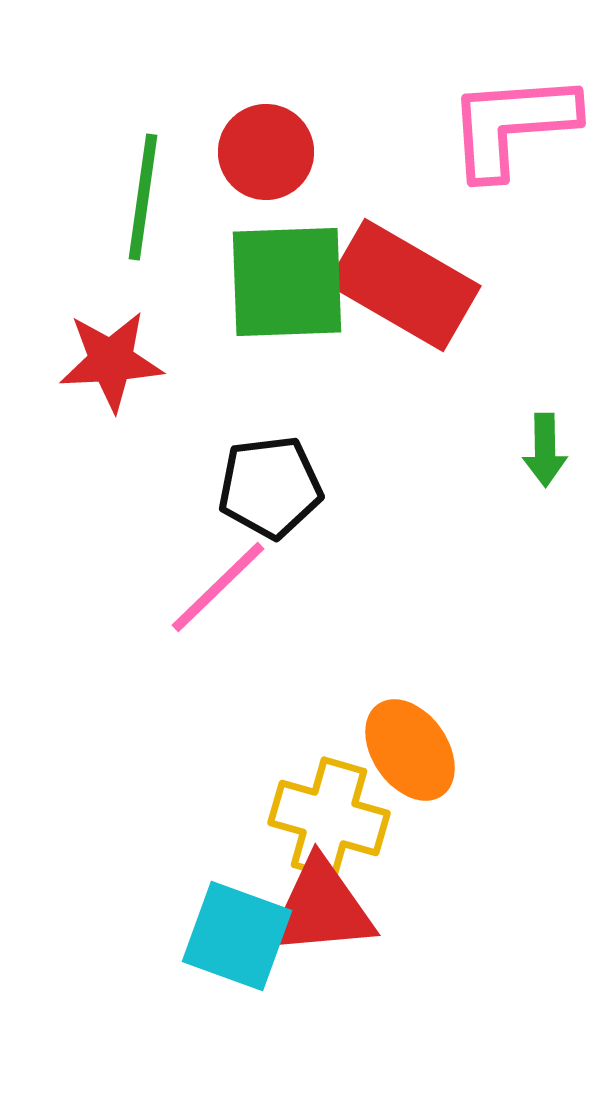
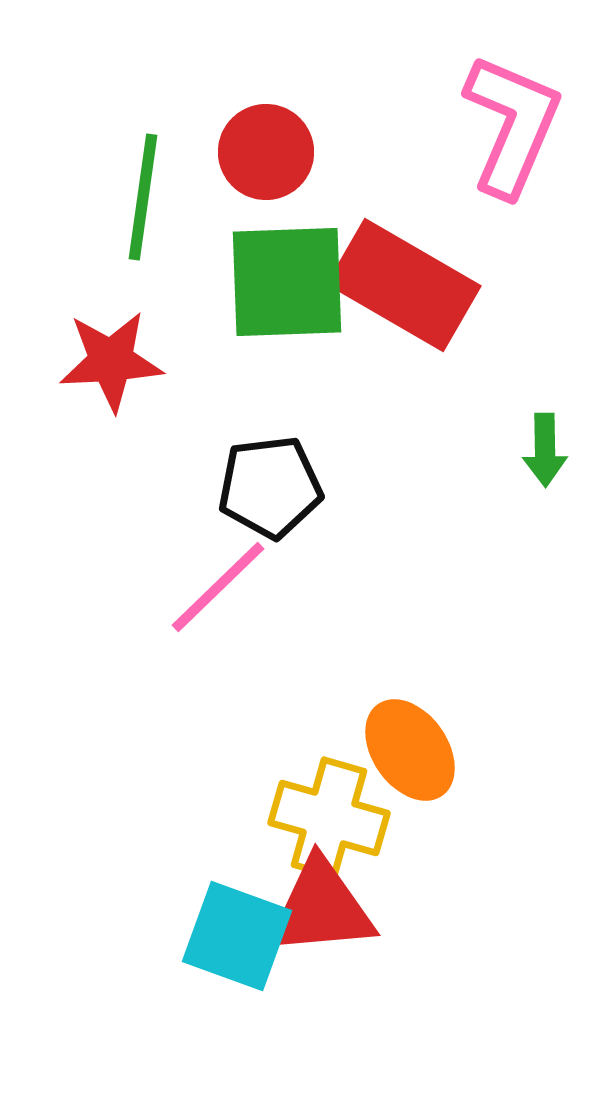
pink L-shape: rotated 117 degrees clockwise
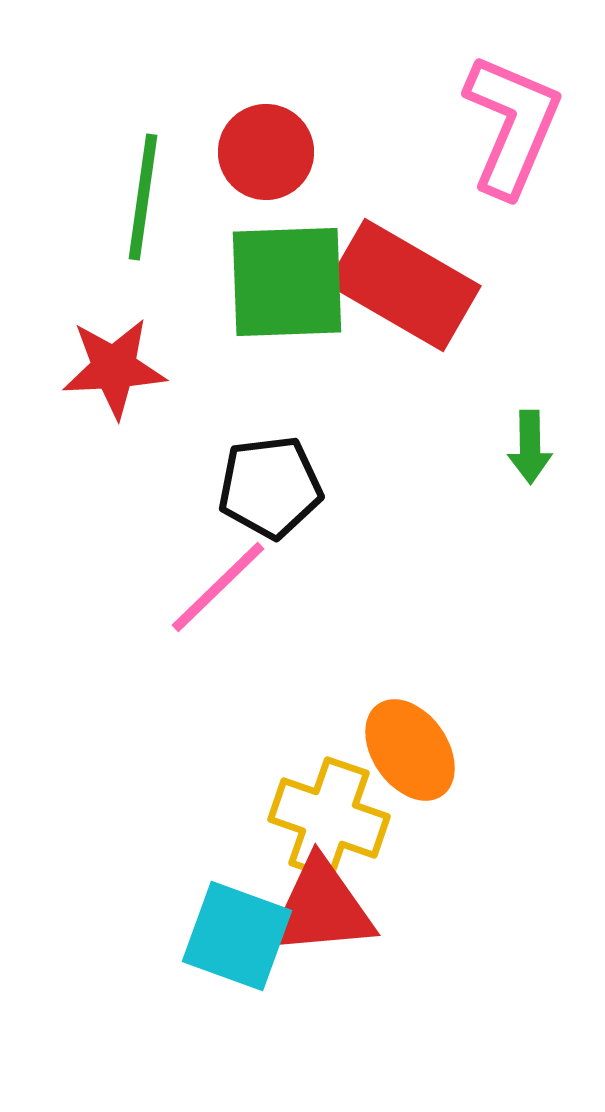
red star: moved 3 px right, 7 px down
green arrow: moved 15 px left, 3 px up
yellow cross: rotated 3 degrees clockwise
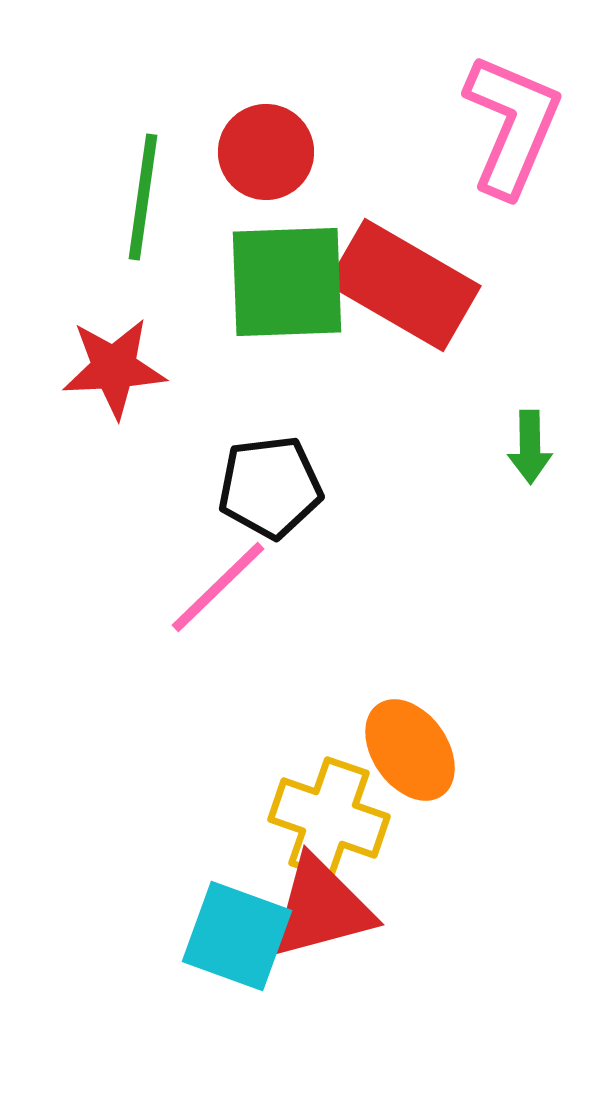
red triangle: rotated 10 degrees counterclockwise
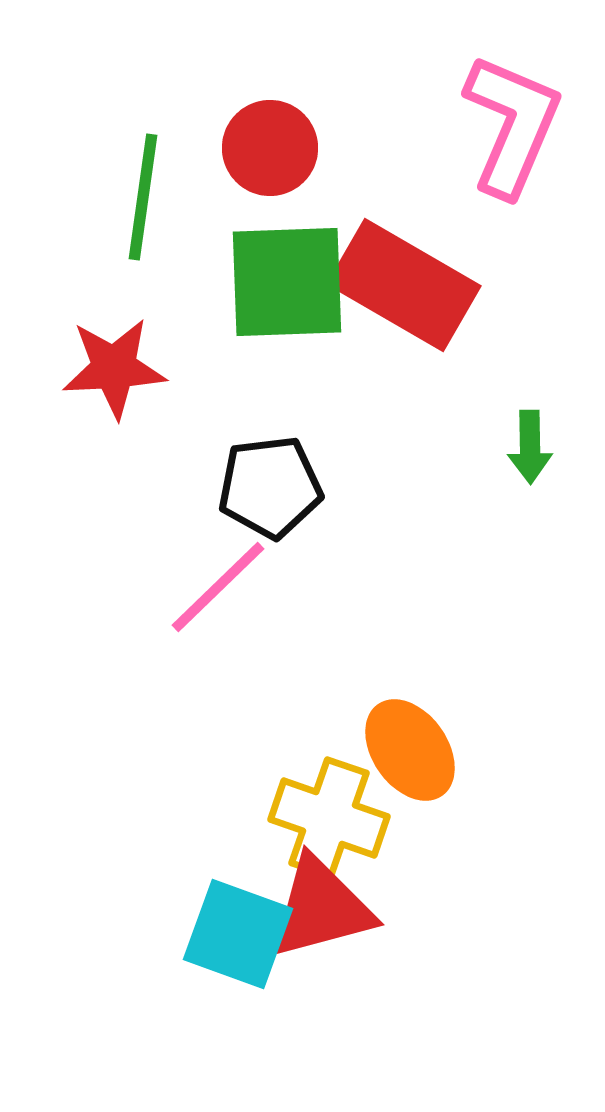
red circle: moved 4 px right, 4 px up
cyan square: moved 1 px right, 2 px up
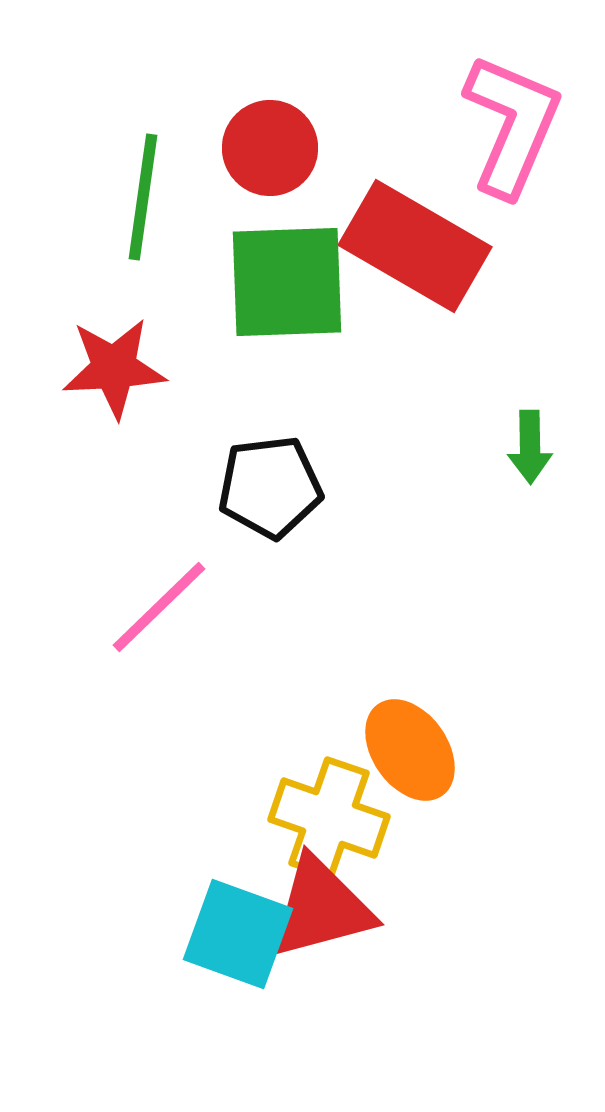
red rectangle: moved 11 px right, 39 px up
pink line: moved 59 px left, 20 px down
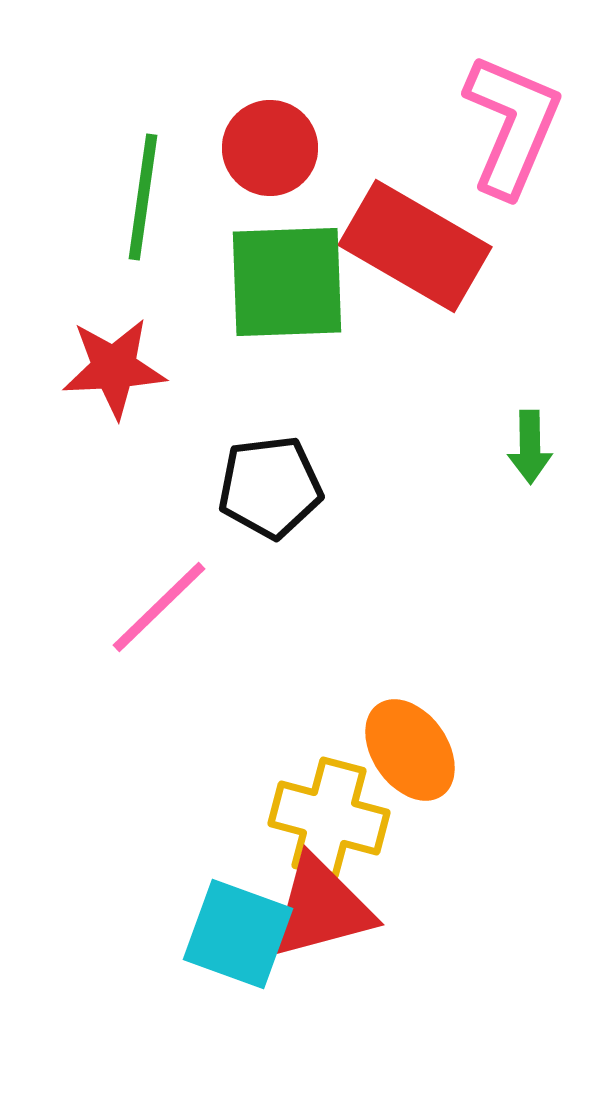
yellow cross: rotated 4 degrees counterclockwise
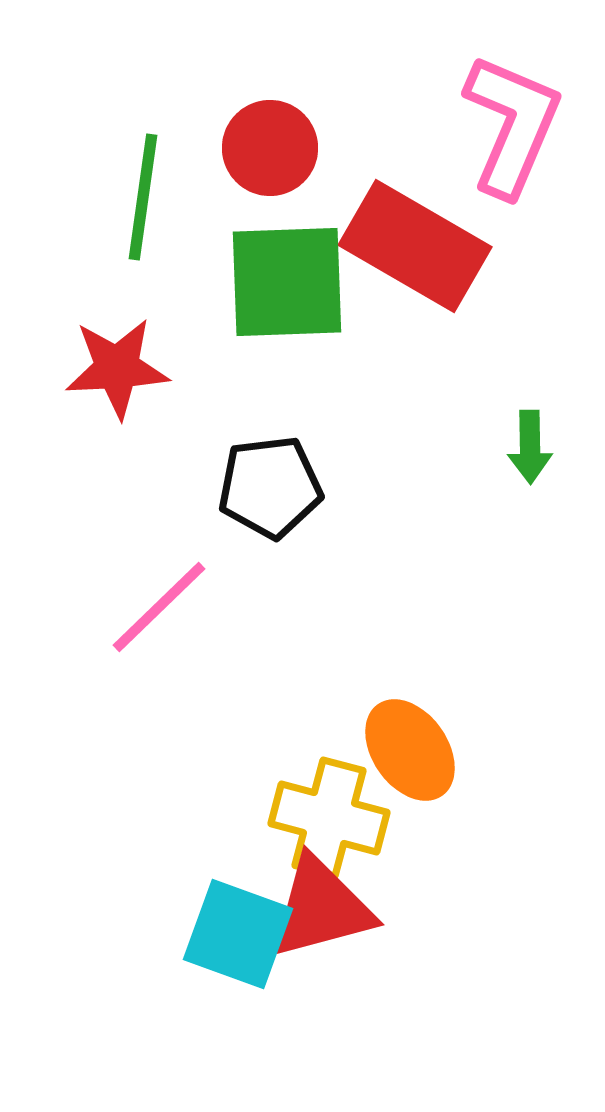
red star: moved 3 px right
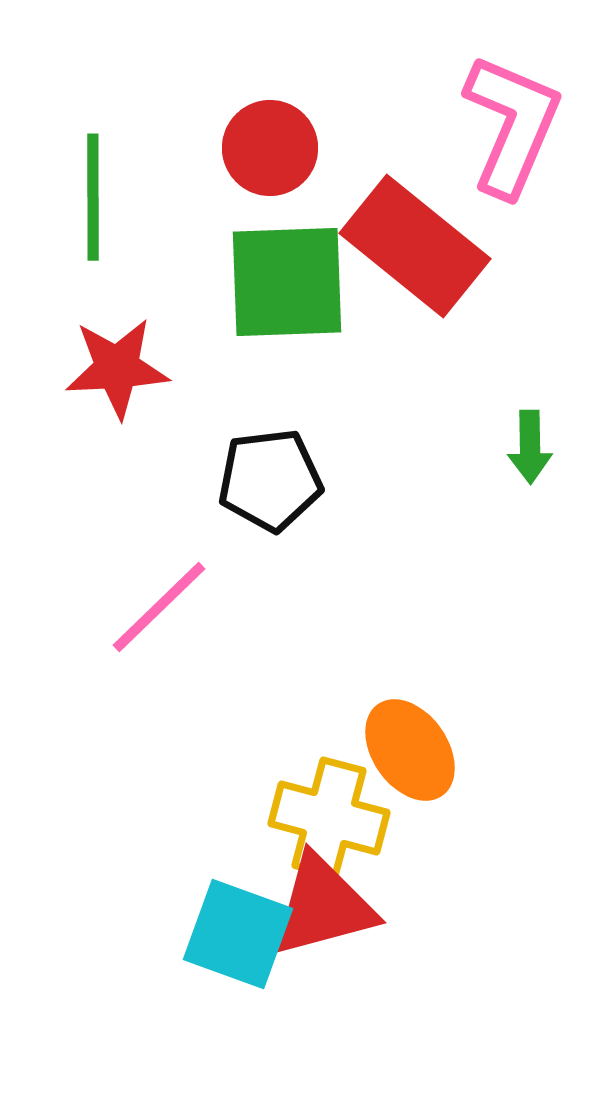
green line: moved 50 px left; rotated 8 degrees counterclockwise
red rectangle: rotated 9 degrees clockwise
black pentagon: moved 7 px up
red triangle: moved 2 px right, 2 px up
